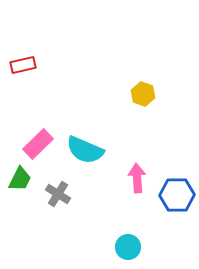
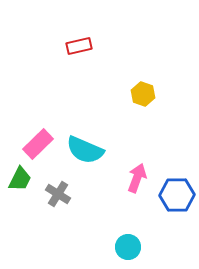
red rectangle: moved 56 px right, 19 px up
pink arrow: rotated 24 degrees clockwise
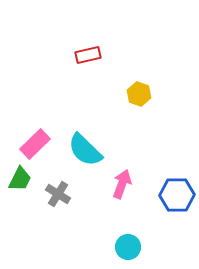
red rectangle: moved 9 px right, 9 px down
yellow hexagon: moved 4 px left
pink rectangle: moved 3 px left
cyan semicircle: rotated 21 degrees clockwise
pink arrow: moved 15 px left, 6 px down
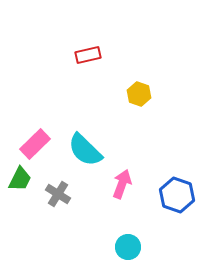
blue hexagon: rotated 20 degrees clockwise
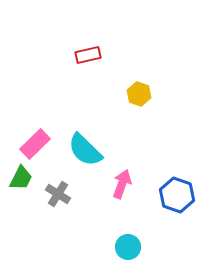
green trapezoid: moved 1 px right, 1 px up
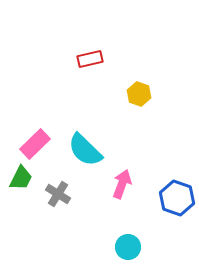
red rectangle: moved 2 px right, 4 px down
blue hexagon: moved 3 px down
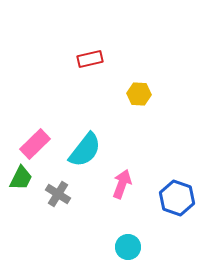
yellow hexagon: rotated 15 degrees counterclockwise
cyan semicircle: rotated 96 degrees counterclockwise
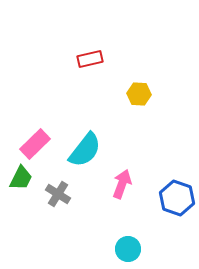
cyan circle: moved 2 px down
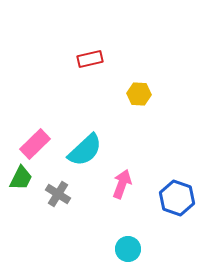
cyan semicircle: rotated 9 degrees clockwise
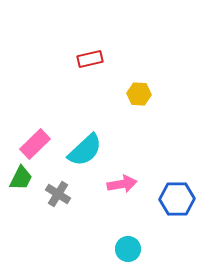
pink arrow: rotated 60 degrees clockwise
blue hexagon: moved 1 px down; rotated 20 degrees counterclockwise
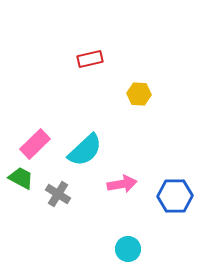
green trapezoid: rotated 88 degrees counterclockwise
blue hexagon: moved 2 px left, 3 px up
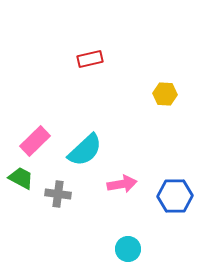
yellow hexagon: moved 26 px right
pink rectangle: moved 3 px up
gray cross: rotated 25 degrees counterclockwise
